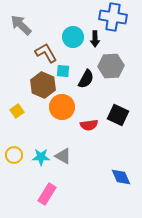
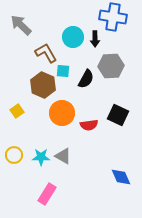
orange circle: moved 6 px down
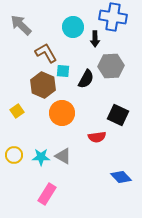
cyan circle: moved 10 px up
red semicircle: moved 8 px right, 12 px down
blue diamond: rotated 20 degrees counterclockwise
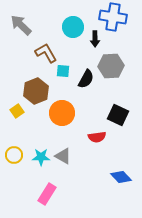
brown hexagon: moved 7 px left, 6 px down; rotated 15 degrees clockwise
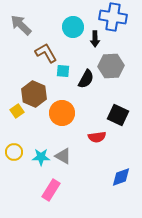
brown hexagon: moved 2 px left, 3 px down; rotated 15 degrees counterclockwise
yellow circle: moved 3 px up
blue diamond: rotated 65 degrees counterclockwise
pink rectangle: moved 4 px right, 4 px up
